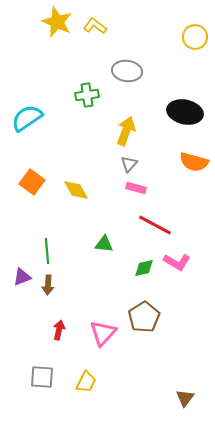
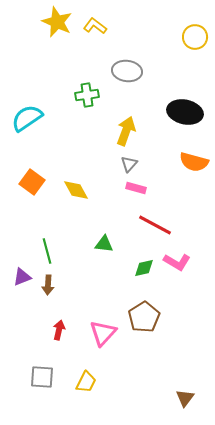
green line: rotated 10 degrees counterclockwise
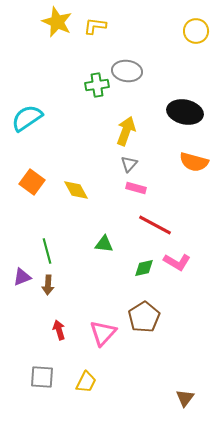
yellow L-shape: rotated 30 degrees counterclockwise
yellow circle: moved 1 px right, 6 px up
green cross: moved 10 px right, 10 px up
red arrow: rotated 30 degrees counterclockwise
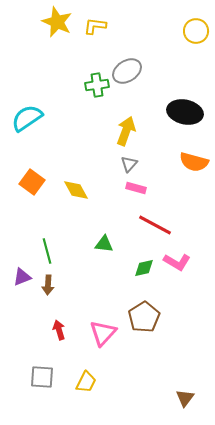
gray ellipse: rotated 40 degrees counterclockwise
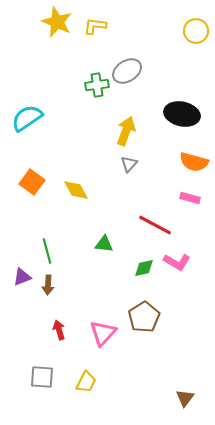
black ellipse: moved 3 px left, 2 px down
pink rectangle: moved 54 px right, 10 px down
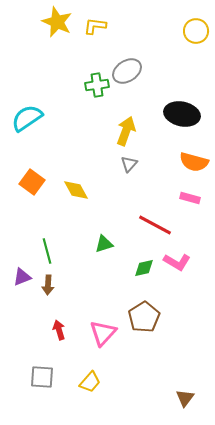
green triangle: rotated 24 degrees counterclockwise
yellow trapezoid: moved 4 px right; rotated 15 degrees clockwise
